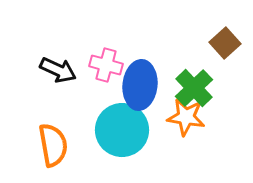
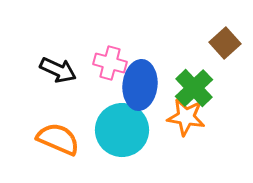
pink cross: moved 4 px right, 2 px up
orange semicircle: moved 5 px right, 6 px up; rotated 57 degrees counterclockwise
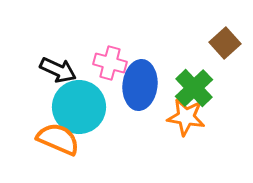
cyan circle: moved 43 px left, 23 px up
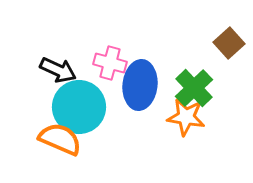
brown square: moved 4 px right
orange semicircle: moved 2 px right
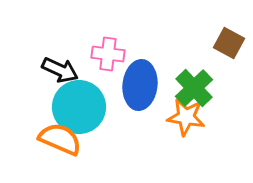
brown square: rotated 20 degrees counterclockwise
pink cross: moved 2 px left, 9 px up; rotated 8 degrees counterclockwise
black arrow: moved 2 px right
